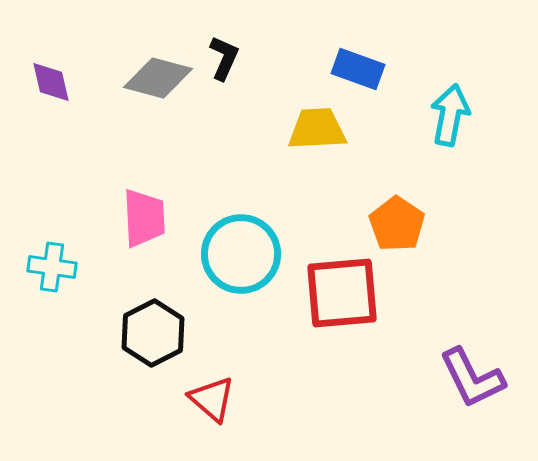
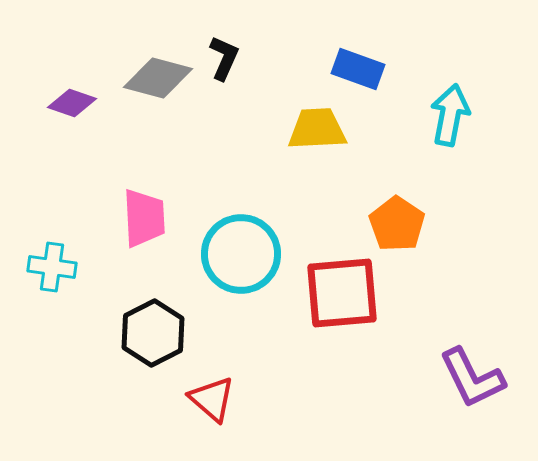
purple diamond: moved 21 px right, 21 px down; rotated 57 degrees counterclockwise
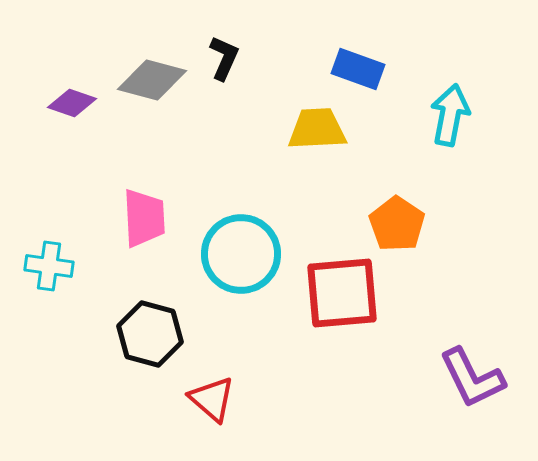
gray diamond: moved 6 px left, 2 px down
cyan cross: moved 3 px left, 1 px up
black hexagon: moved 3 px left, 1 px down; rotated 18 degrees counterclockwise
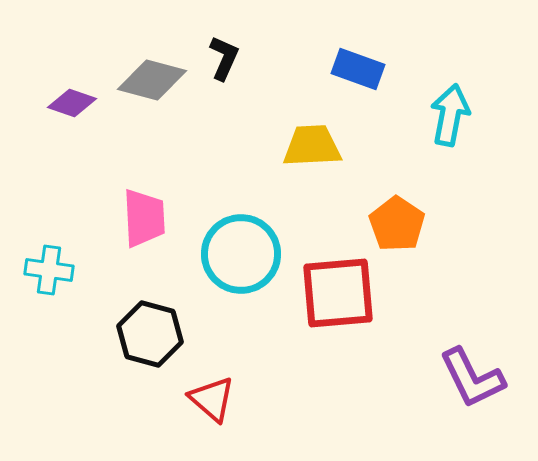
yellow trapezoid: moved 5 px left, 17 px down
cyan cross: moved 4 px down
red square: moved 4 px left
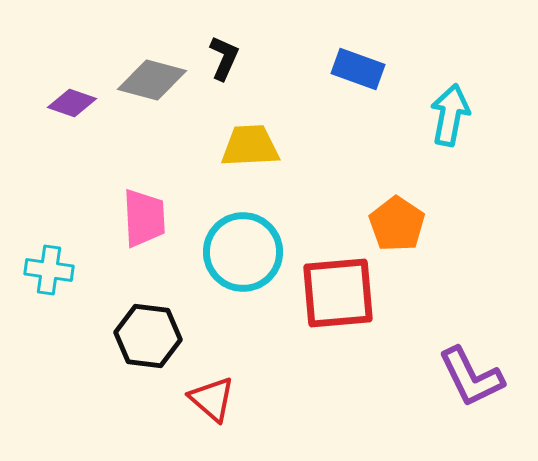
yellow trapezoid: moved 62 px left
cyan circle: moved 2 px right, 2 px up
black hexagon: moved 2 px left, 2 px down; rotated 8 degrees counterclockwise
purple L-shape: moved 1 px left, 1 px up
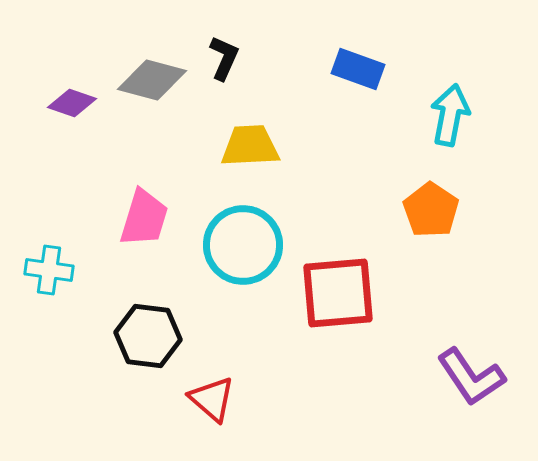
pink trapezoid: rotated 20 degrees clockwise
orange pentagon: moved 34 px right, 14 px up
cyan circle: moved 7 px up
purple L-shape: rotated 8 degrees counterclockwise
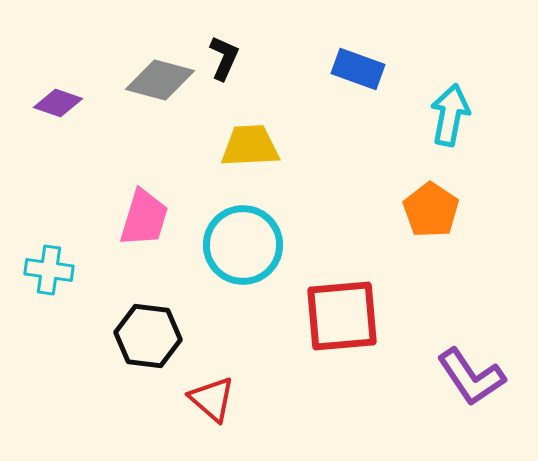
gray diamond: moved 8 px right
purple diamond: moved 14 px left
red square: moved 4 px right, 23 px down
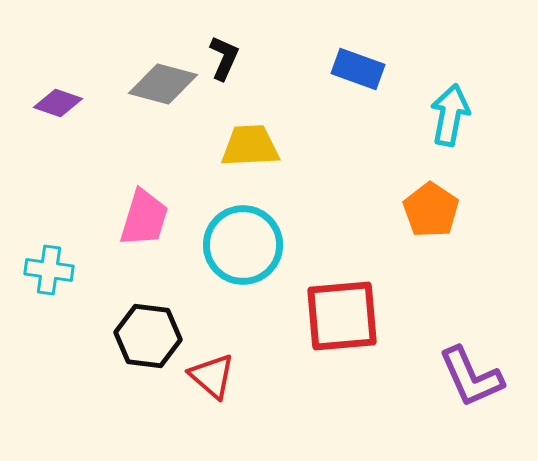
gray diamond: moved 3 px right, 4 px down
purple L-shape: rotated 10 degrees clockwise
red triangle: moved 23 px up
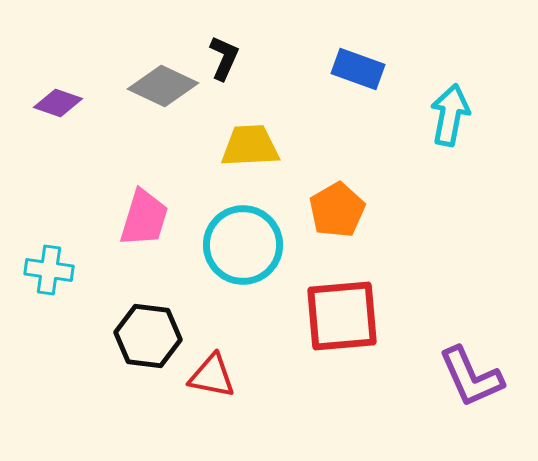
gray diamond: moved 2 px down; rotated 10 degrees clockwise
orange pentagon: moved 94 px left; rotated 8 degrees clockwise
red triangle: rotated 30 degrees counterclockwise
